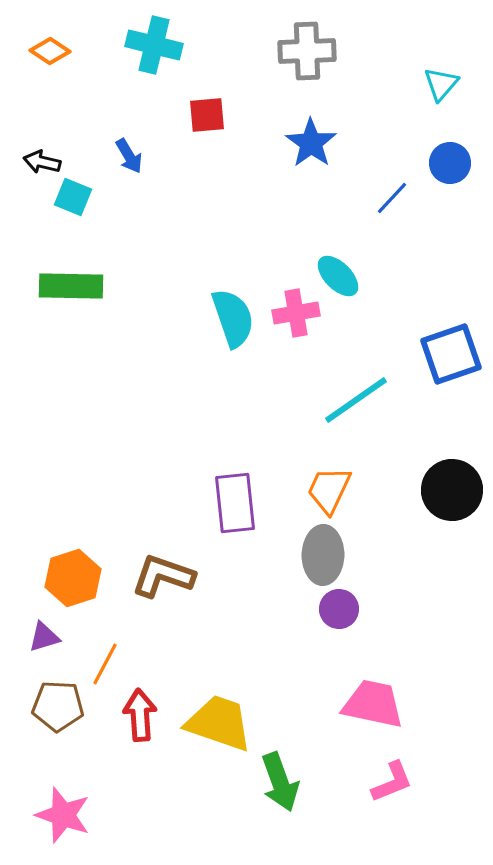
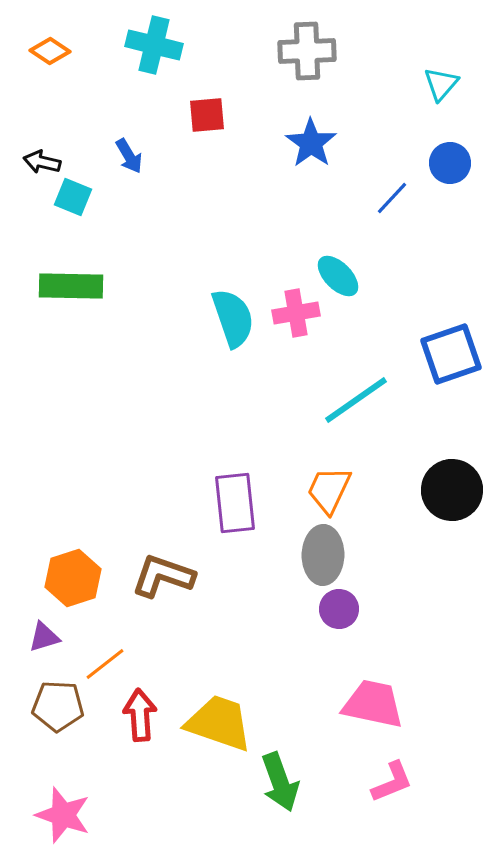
orange line: rotated 24 degrees clockwise
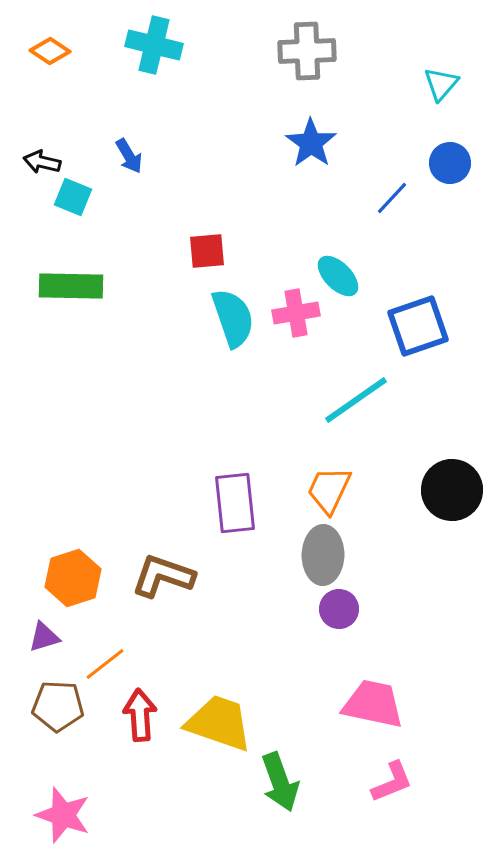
red square: moved 136 px down
blue square: moved 33 px left, 28 px up
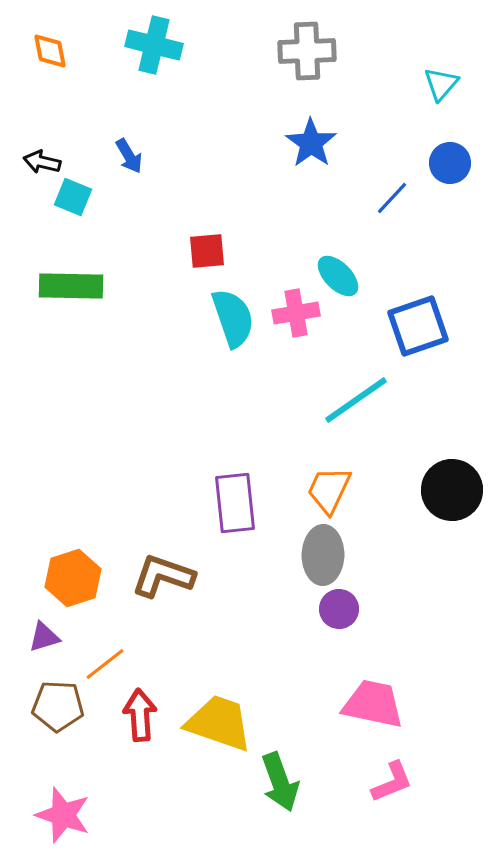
orange diamond: rotated 45 degrees clockwise
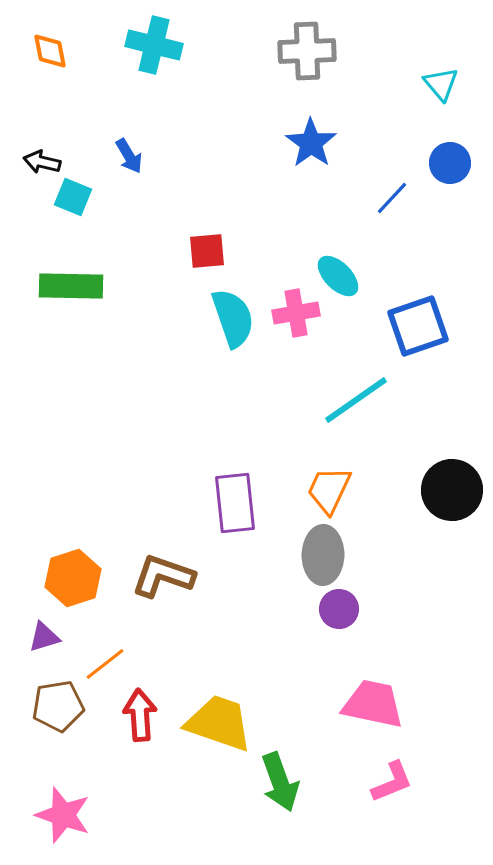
cyan triangle: rotated 21 degrees counterclockwise
brown pentagon: rotated 12 degrees counterclockwise
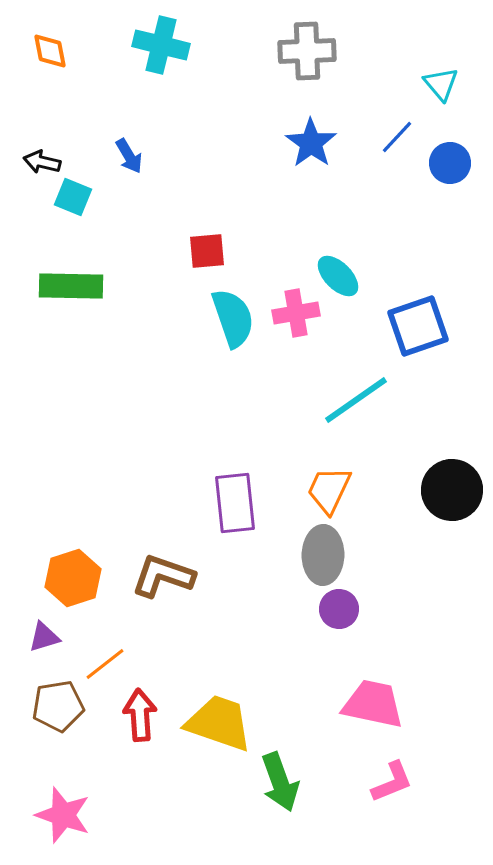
cyan cross: moved 7 px right
blue line: moved 5 px right, 61 px up
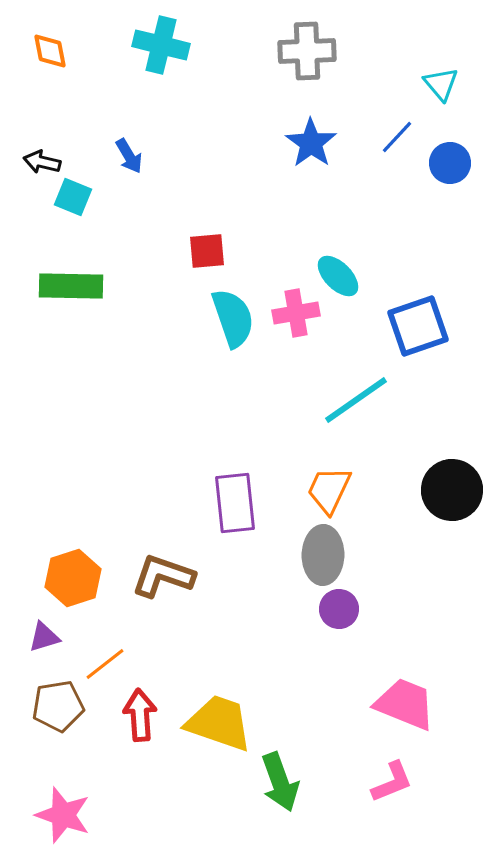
pink trapezoid: moved 32 px right; rotated 10 degrees clockwise
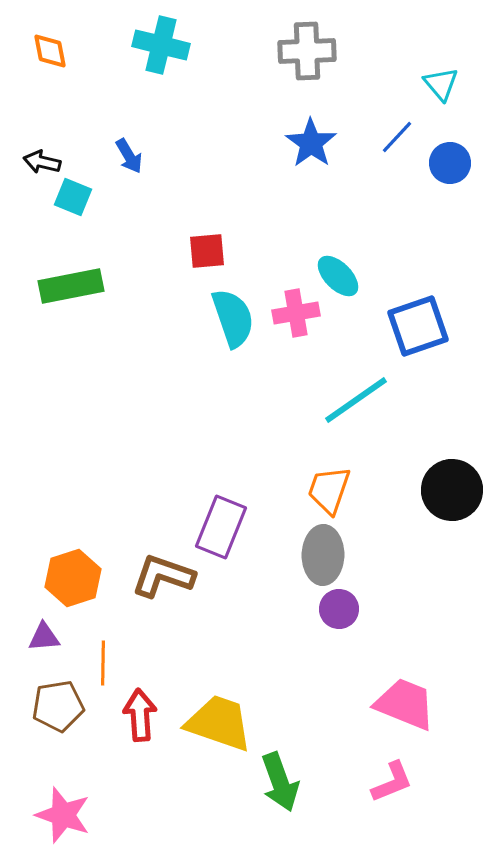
green rectangle: rotated 12 degrees counterclockwise
orange trapezoid: rotated 6 degrees counterclockwise
purple rectangle: moved 14 px left, 24 px down; rotated 28 degrees clockwise
purple triangle: rotated 12 degrees clockwise
orange line: moved 2 px left, 1 px up; rotated 51 degrees counterclockwise
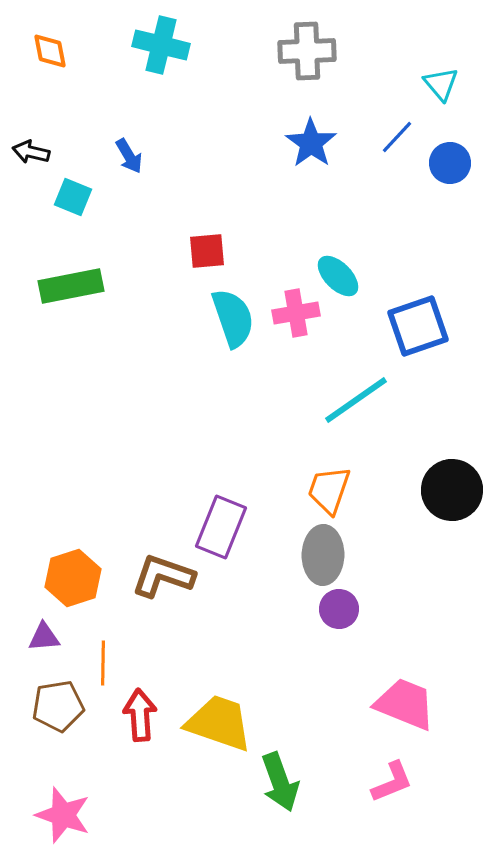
black arrow: moved 11 px left, 10 px up
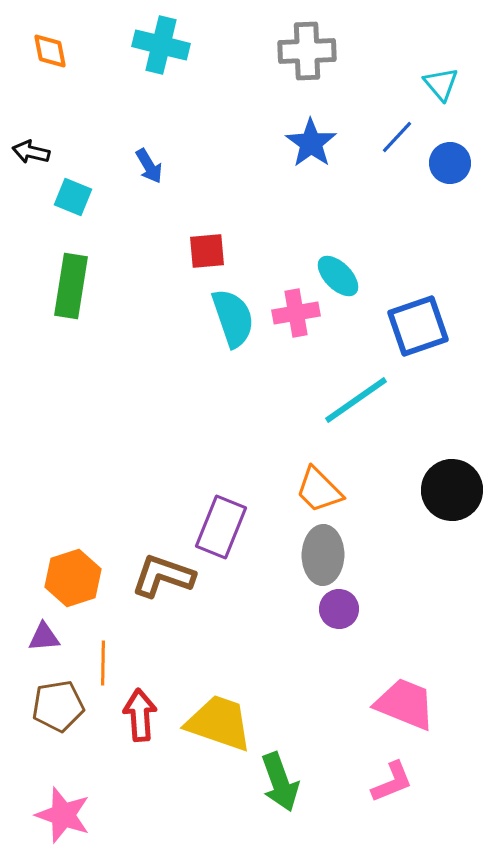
blue arrow: moved 20 px right, 10 px down
green rectangle: rotated 70 degrees counterclockwise
orange trapezoid: moved 10 px left; rotated 64 degrees counterclockwise
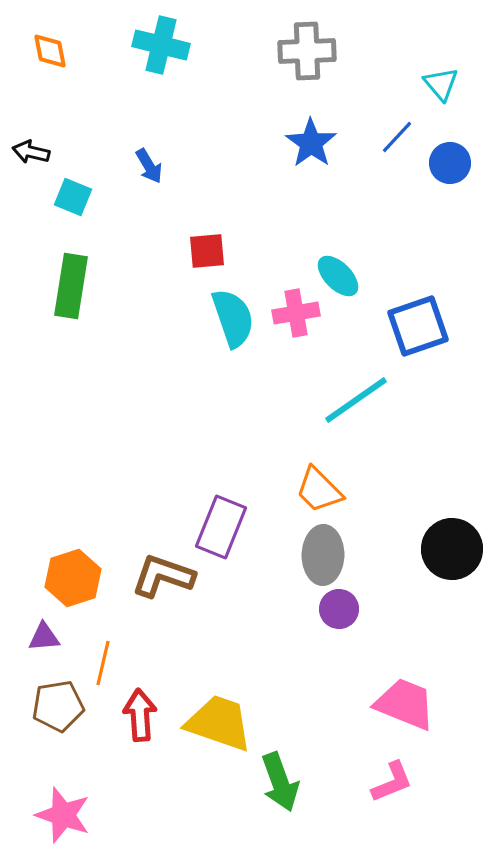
black circle: moved 59 px down
orange line: rotated 12 degrees clockwise
